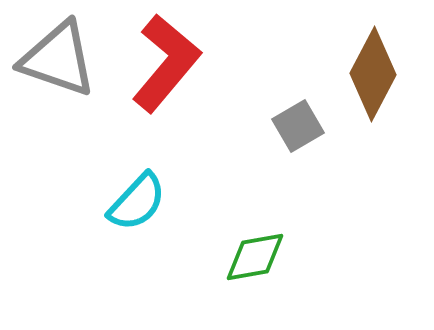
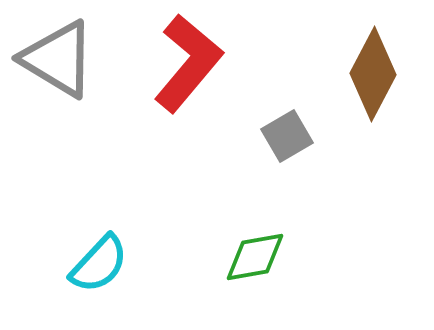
gray triangle: rotated 12 degrees clockwise
red L-shape: moved 22 px right
gray square: moved 11 px left, 10 px down
cyan semicircle: moved 38 px left, 62 px down
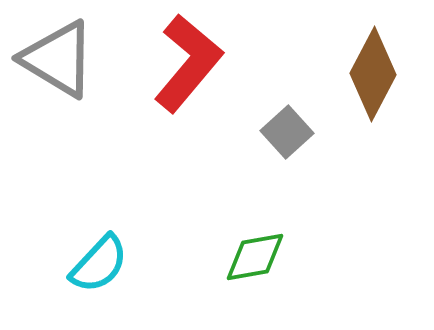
gray square: moved 4 px up; rotated 12 degrees counterclockwise
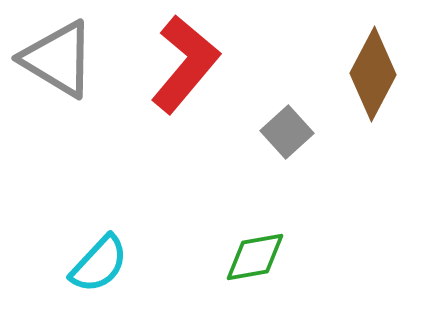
red L-shape: moved 3 px left, 1 px down
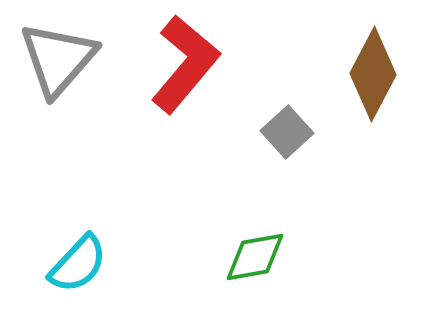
gray triangle: rotated 40 degrees clockwise
cyan semicircle: moved 21 px left
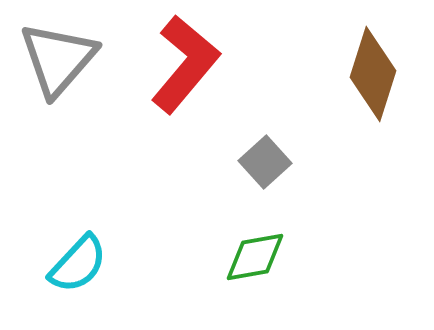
brown diamond: rotated 10 degrees counterclockwise
gray square: moved 22 px left, 30 px down
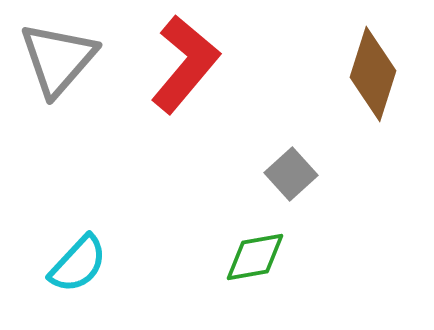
gray square: moved 26 px right, 12 px down
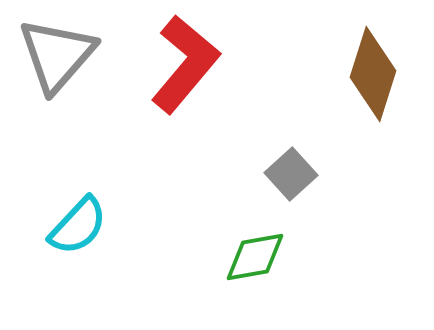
gray triangle: moved 1 px left, 4 px up
cyan semicircle: moved 38 px up
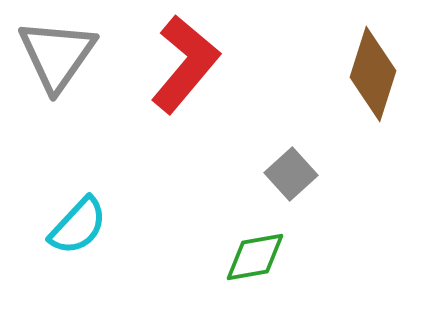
gray triangle: rotated 6 degrees counterclockwise
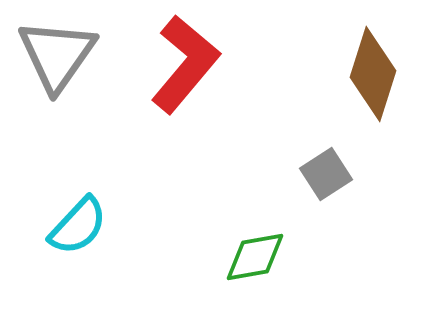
gray square: moved 35 px right; rotated 9 degrees clockwise
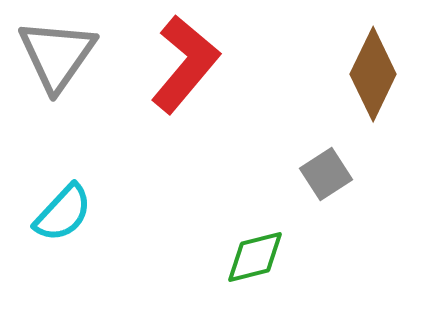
brown diamond: rotated 8 degrees clockwise
cyan semicircle: moved 15 px left, 13 px up
green diamond: rotated 4 degrees counterclockwise
